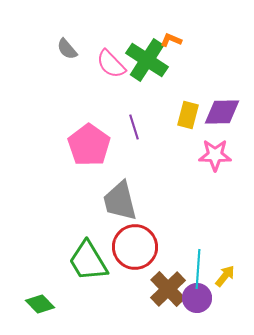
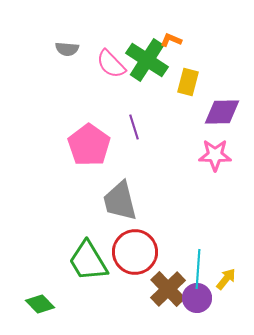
gray semicircle: rotated 45 degrees counterclockwise
yellow rectangle: moved 33 px up
red circle: moved 5 px down
yellow arrow: moved 1 px right, 3 px down
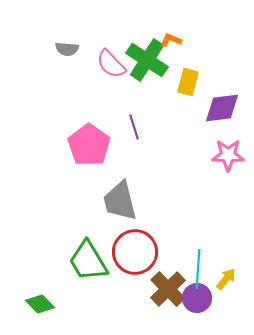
purple diamond: moved 4 px up; rotated 6 degrees counterclockwise
pink star: moved 13 px right
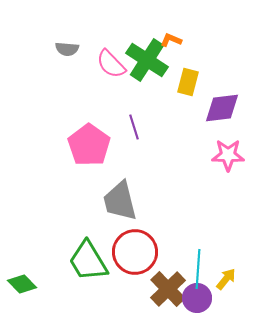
green diamond: moved 18 px left, 20 px up
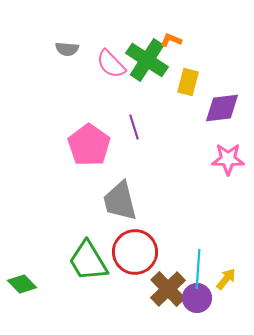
pink star: moved 4 px down
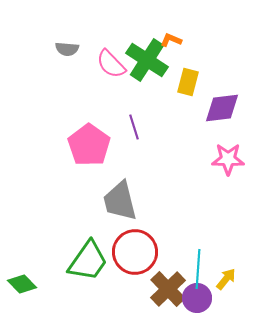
green trapezoid: rotated 114 degrees counterclockwise
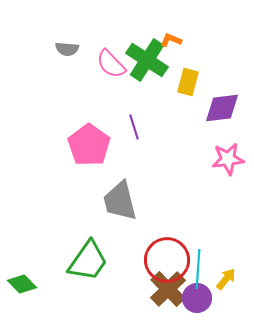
pink star: rotated 8 degrees counterclockwise
red circle: moved 32 px right, 8 px down
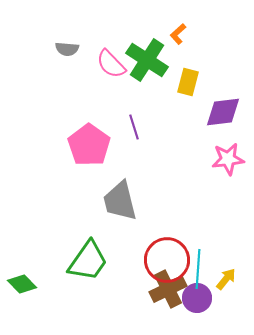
orange L-shape: moved 7 px right, 6 px up; rotated 65 degrees counterclockwise
purple diamond: moved 1 px right, 4 px down
brown cross: rotated 18 degrees clockwise
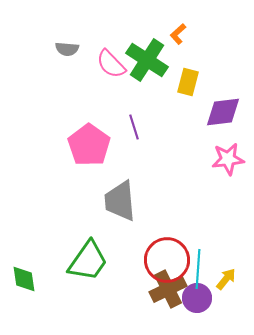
gray trapezoid: rotated 9 degrees clockwise
green diamond: moved 2 px right, 5 px up; rotated 36 degrees clockwise
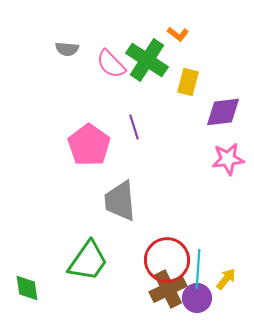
orange L-shape: rotated 100 degrees counterclockwise
green diamond: moved 3 px right, 9 px down
